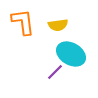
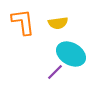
yellow semicircle: moved 2 px up
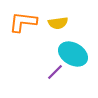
orange L-shape: rotated 76 degrees counterclockwise
cyan ellipse: moved 2 px right
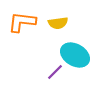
orange L-shape: moved 1 px left
cyan ellipse: moved 2 px right, 1 px down
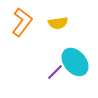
orange L-shape: rotated 120 degrees clockwise
cyan ellipse: moved 7 px down; rotated 20 degrees clockwise
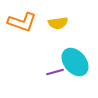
orange L-shape: rotated 72 degrees clockwise
purple line: rotated 30 degrees clockwise
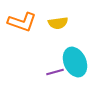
cyan ellipse: rotated 16 degrees clockwise
